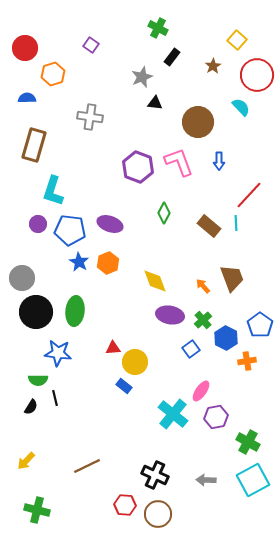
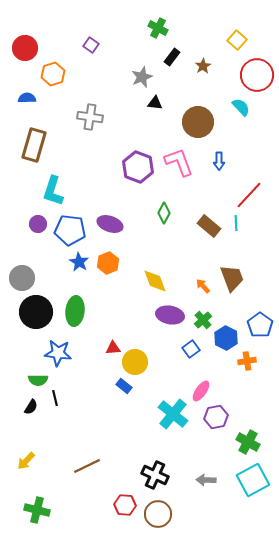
brown star at (213, 66): moved 10 px left
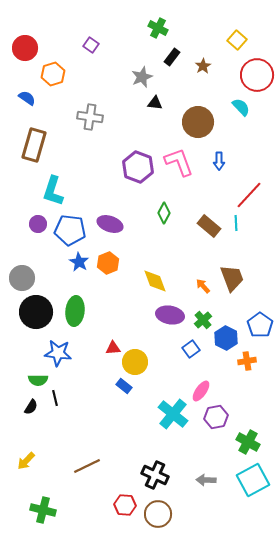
blue semicircle at (27, 98): rotated 36 degrees clockwise
green cross at (37, 510): moved 6 px right
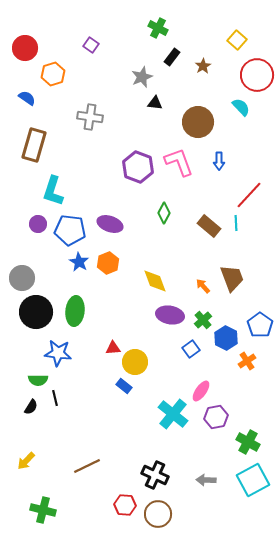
orange cross at (247, 361): rotated 24 degrees counterclockwise
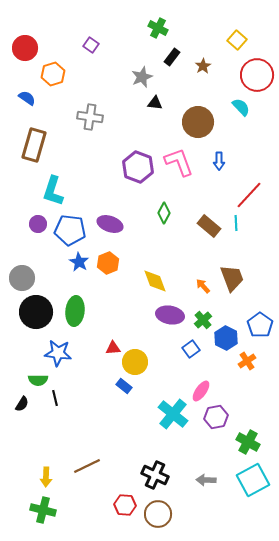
black semicircle at (31, 407): moved 9 px left, 3 px up
yellow arrow at (26, 461): moved 20 px right, 16 px down; rotated 42 degrees counterclockwise
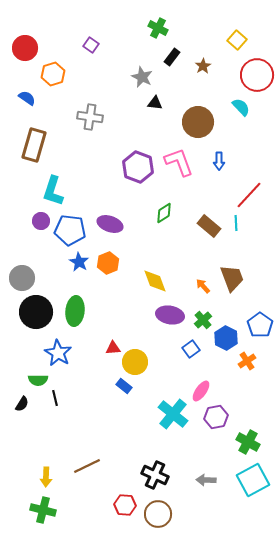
gray star at (142, 77): rotated 25 degrees counterclockwise
green diamond at (164, 213): rotated 30 degrees clockwise
purple circle at (38, 224): moved 3 px right, 3 px up
blue star at (58, 353): rotated 24 degrees clockwise
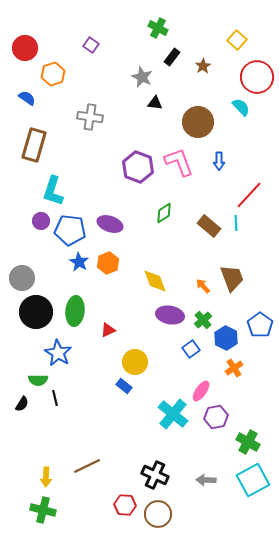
red circle at (257, 75): moved 2 px down
red triangle at (113, 348): moved 5 px left, 18 px up; rotated 21 degrees counterclockwise
orange cross at (247, 361): moved 13 px left, 7 px down
